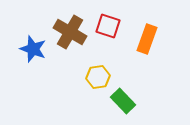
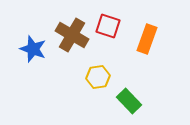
brown cross: moved 2 px right, 3 px down
green rectangle: moved 6 px right
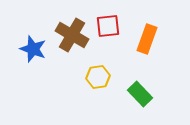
red square: rotated 25 degrees counterclockwise
green rectangle: moved 11 px right, 7 px up
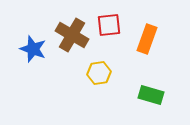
red square: moved 1 px right, 1 px up
yellow hexagon: moved 1 px right, 4 px up
green rectangle: moved 11 px right, 1 px down; rotated 30 degrees counterclockwise
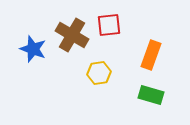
orange rectangle: moved 4 px right, 16 px down
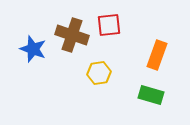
brown cross: rotated 12 degrees counterclockwise
orange rectangle: moved 6 px right
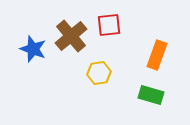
brown cross: moved 1 px left, 1 px down; rotated 32 degrees clockwise
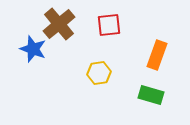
brown cross: moved 12 px left, 12 px up
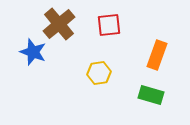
blue star: moved 3 px down
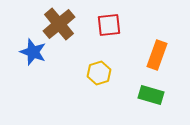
yellow hexagon: rotated 10 degrees counterclockwise
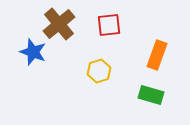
yellow hexagon: moved 2 px up
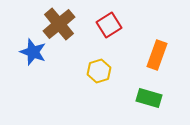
red square: rotated 25 degrees counterclockwise
green rectangle: moved 2 px left, 3 px down
